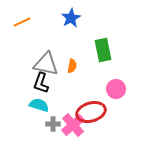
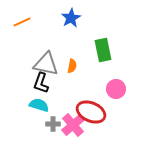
red ellipse: rotated 40 degrees clockwise
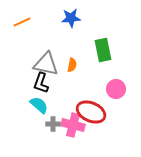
blue star: rotated 24 degrees clockwise
orange semicircle: moved 1 px up
cyan semicircle: rotated 24 degrees clockwise
pink cross: rotated 35 degrees counterclockwise
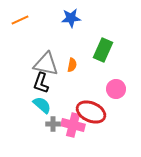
orange line: moved 2 px left, 2 px up
green rectangle: rotated 35 degrees clockwise
cyan semicircle: moved 3 px right
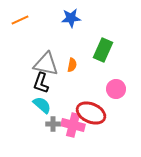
red ellipse: moved 1 px down
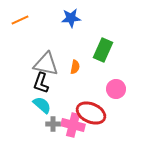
orange semicircle: moved 3 px right, 2 px down
